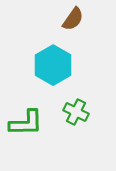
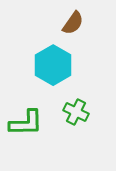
brown semicircle: moved 4 px down
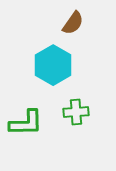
green cross: rotated 30 degrees counterclockwise
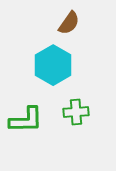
brown semicircle: moved 4 px left
green L-shape: moved 3 px up
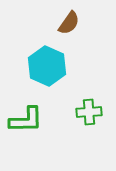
cyan hexagon: moved 6 px left, 1 px down; rotated 6 degrees counterclockwise
green cross: moved 13 px right
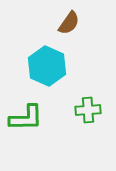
green cross: moved 1 px left, 2 px up
green L-shape: moved 2 px up
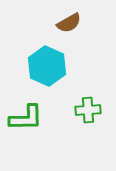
brown semicircle: rotated 25 degrees clockwise
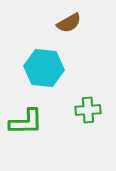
cyan hexagon: moved 3 px left, 2 px down; rotated 18 degrees counterclockwise
green L-shape: moved 4 px down
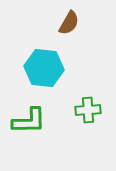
brown semicircle: rotated 30 degrees counterclockwise
green L-shape: moved 3 px right, 1 px up
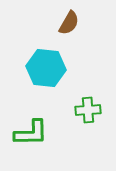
cyan hexagon: moved 2 px right
green L-shape: moved 2 px right, 12 px down
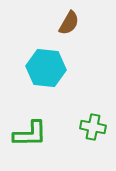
green cross: moved 5 px right, 17 px down; rotated 15 degrees clockwise
green L-shape: moved 1 px left, 1 px down
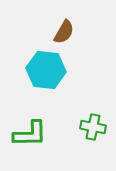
brown semicircle: moved 5 px left, 9 px down
cyan hexagon: moved 2 px down
